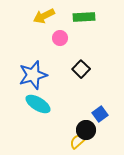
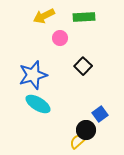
black square: moved 2 px right, 3 px up
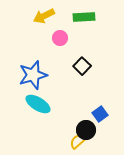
black square: moved 1 px left
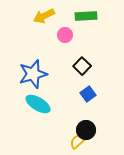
green rectangle: moved 2 px right, 1 px up
pink circle: moved 5 px right, 3 px up
blue star: moved 1 px up
blue square: moved 12 px left, 20 px up
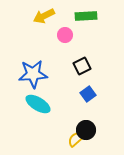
black square: rotated 18 degrees clockwise
blue star: rotated 12 degrees clockwise
yellow semicircle: moved 2 px left, 2 px up
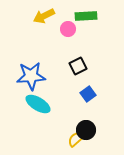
pink circle: moved 3 px right, 6 px up
black square: moved 4 px left
blue star: moved 2 px left, 2 px down
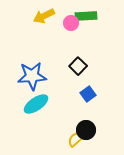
pink circle: moved 3 px right, 6 px up
black square: rotated 18 degrees counterclockwise
blue star: moved 1 px right
cyan ellipse: moved 2 px left; rotated 65 degrees counterclockwise
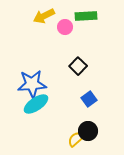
pink circle: moved 6 px left, 4 px down
blue star: moved 8 px down
blue square: moved 1 px right, 5 px down
black circle: moved 2 px right, 1 px down
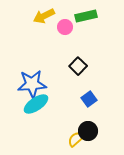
green rectangle: rotated 10 degrees counterclockwise
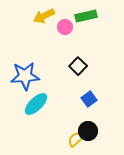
blue star: moved 7 px left, 8 px up
cyan ellipse: rotated 10 degrees counterclockwise
